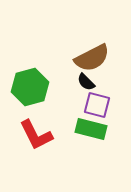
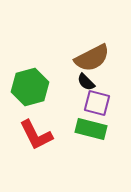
purple square: moved 2 px up
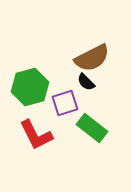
purple square: moved 32 px left; rotated 32 degrees counterclockwise
green rectangle: moved 1 px right, 1 px up; rotated 24 degrees clockwise
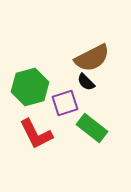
red L-shape: moved 1 px up
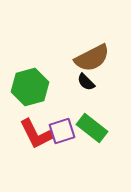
purple square: moved 3 px left, 28 px down
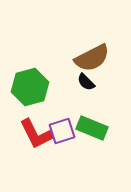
green rectangle: rotated 16 degrees counterclockwise
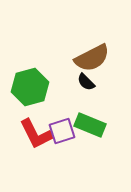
green rectangle: moved 2 px left, 3 px up
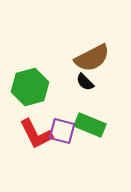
black semicircle: moved 1 px left
purple square: rotated 32 degrees clockwise
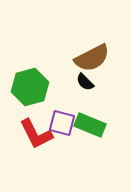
purple square: moved 8 px up
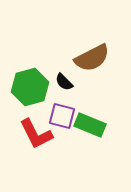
black semicircle: moved 21 px left
purple square: moved 7 px up
